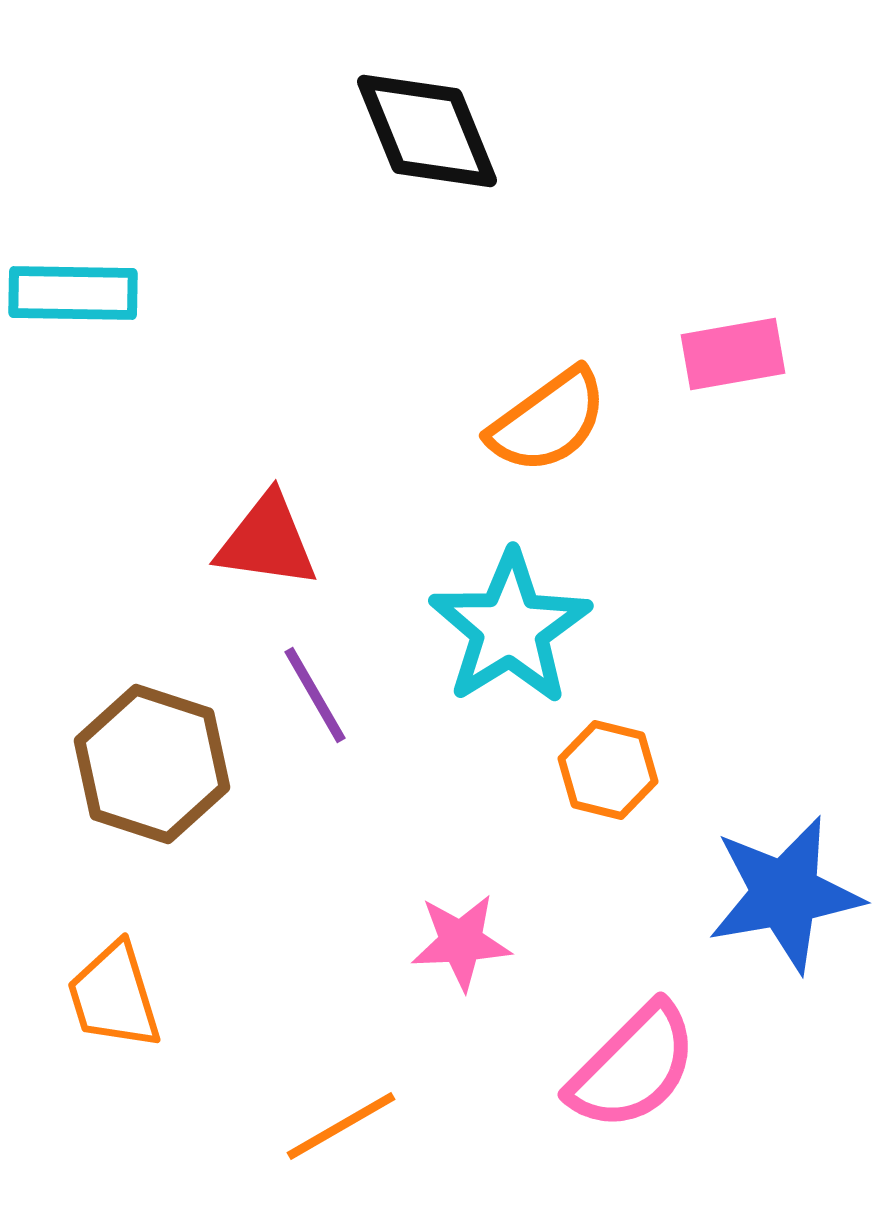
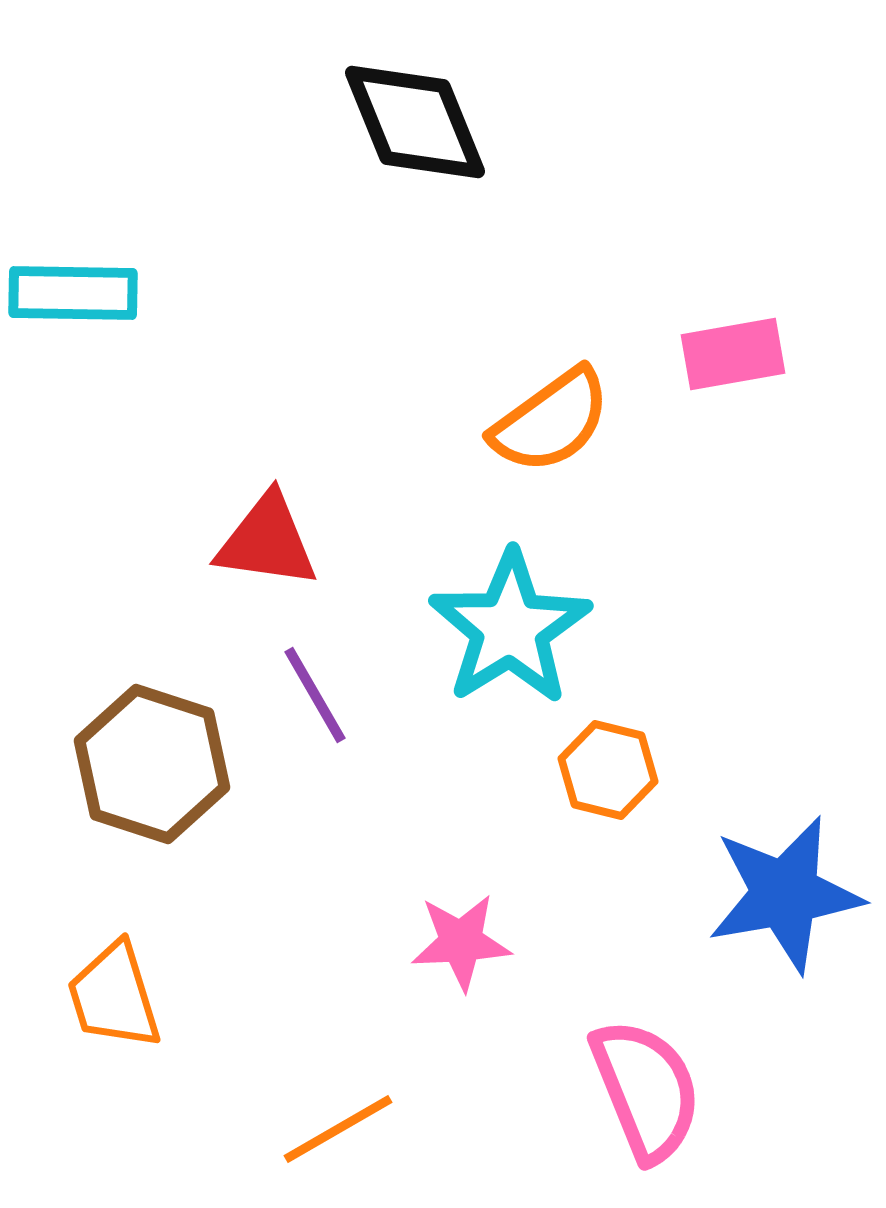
black diamond: moved 12 px left, 9 px up
orange semicircle: moved 3 px right
pink semicircle: moved 13 px right, 23 px down; rotated 67 degrees counterclockwise
orange line: moved 3 px left, 3 px down
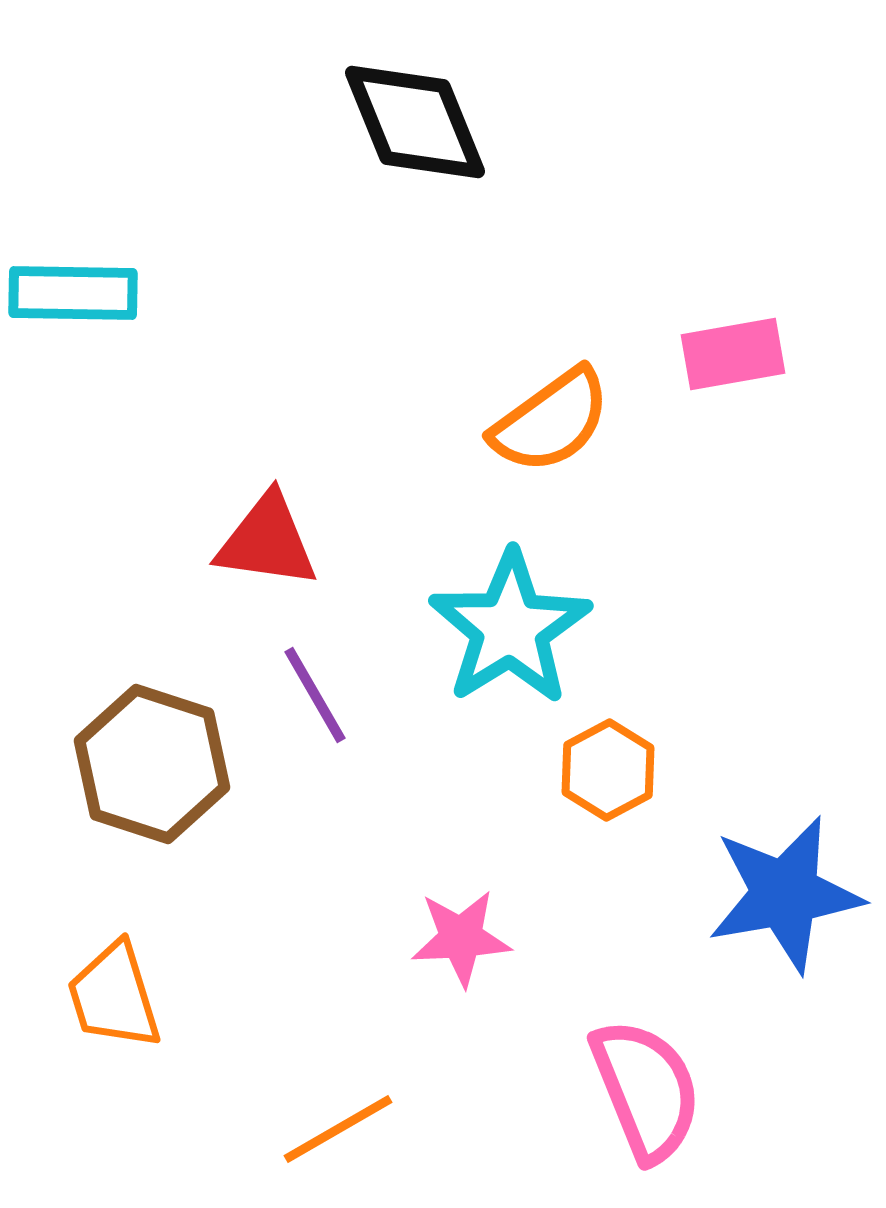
orange hexagon: rotated 18 degrees clockwise
pink star: moved 4 px up
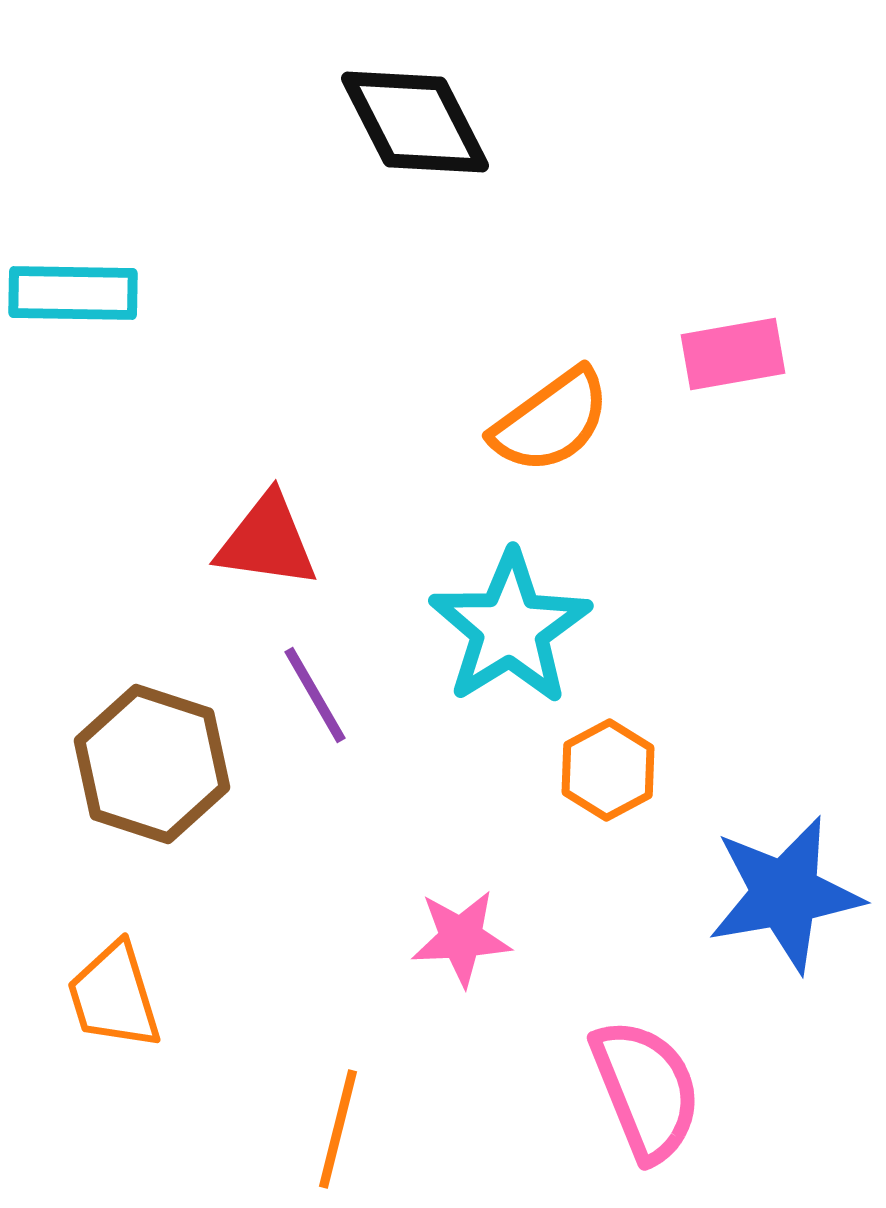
black diamond: rotated 5 degrees counterclockwise
orange line: rotated 46 degrees counterclockwise
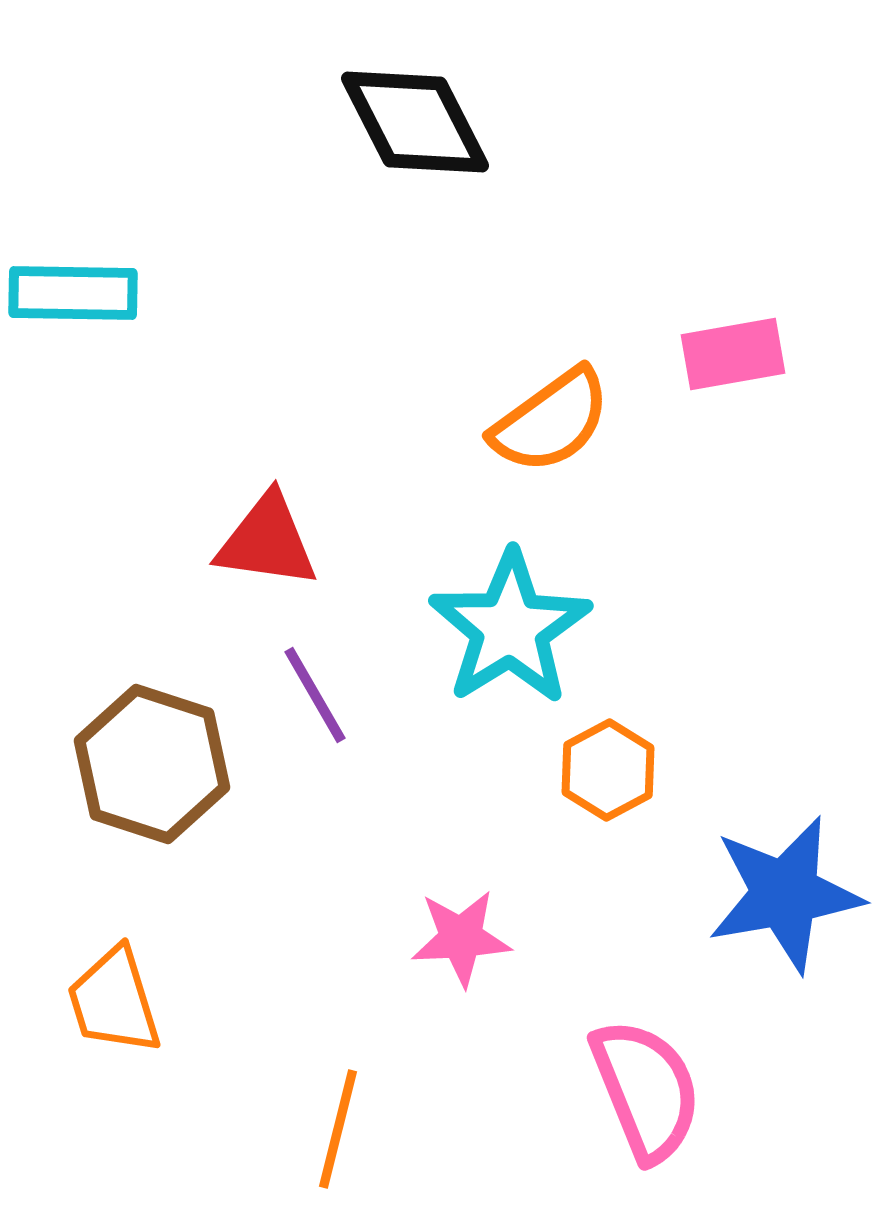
orange trapezoid: moved 5 px down
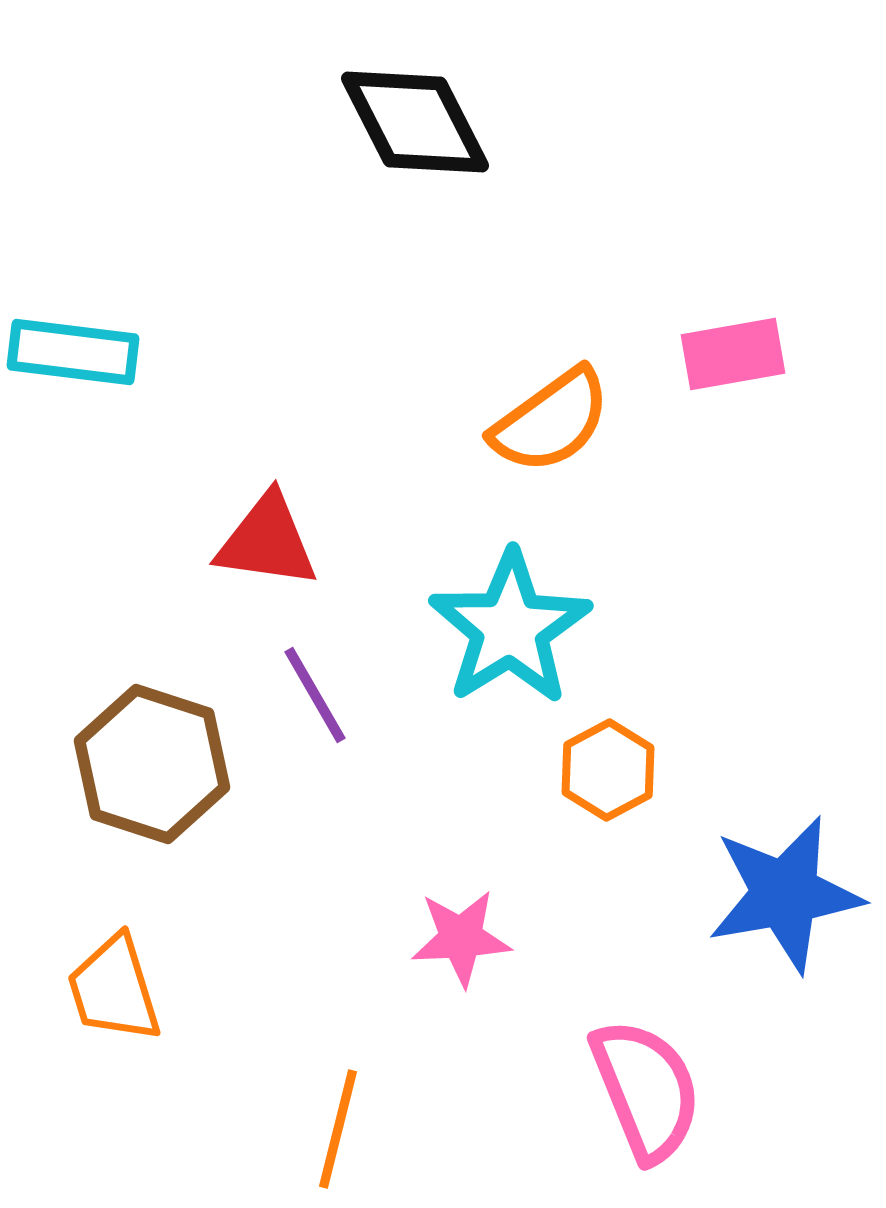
cyan rectangle: moved 59 px down; rotated 6 degrees clockwise
orange trapezoid: moved 12 px up
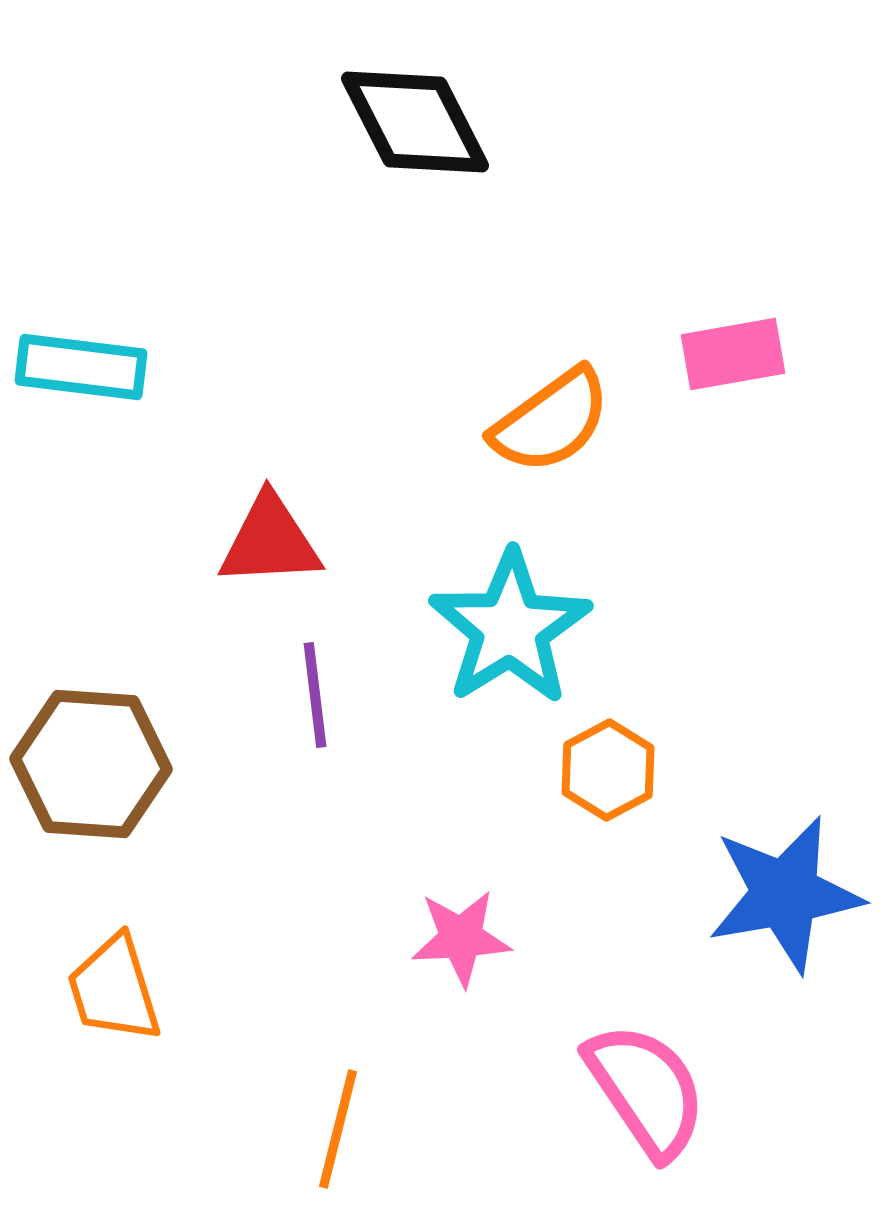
cyan rectangle: moved 8 px right, 15 px down
red triangle: moved 3 px right; rotated 11 degrees counterclockwise
purple line: rotated 23 degrees clockwise
brown hexagon: moved 61 px left; rotated 14 degrees counterclockwise
pink semicircle: rotated 12 degrees counterclockwise
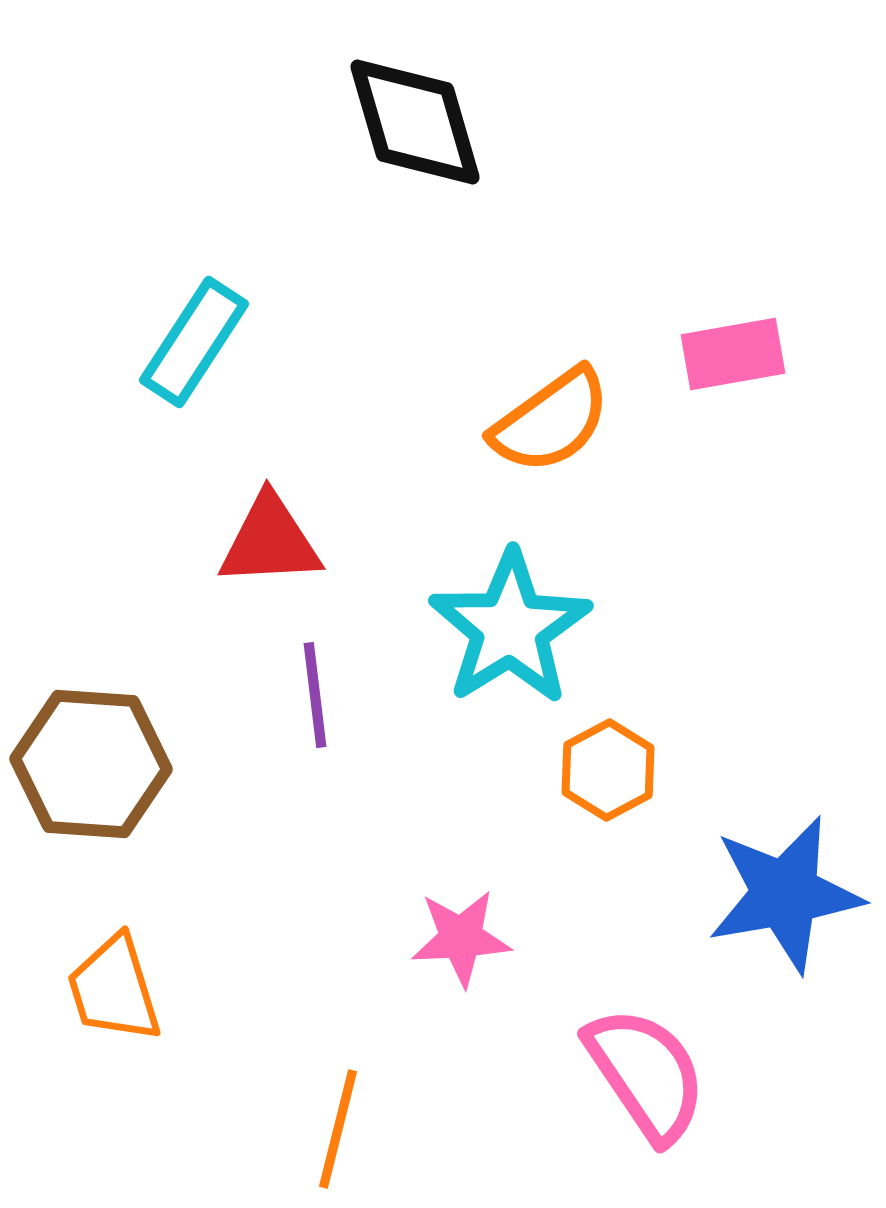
black diamond: rotated 11 degrees clockwise
cyan rectangle: moved 113 px right, 25 px up; rotated 64 degrees counterclockwise
pink semicircle: moved 16 px up
